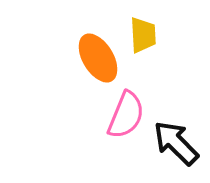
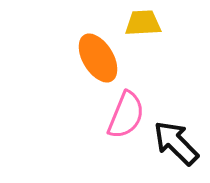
yellow trapezoid: moved 12 px up; rotated 90 degrees counterclockwise
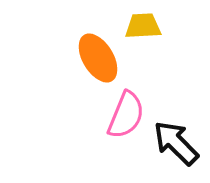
yellow trapezoid: moved 3 px down
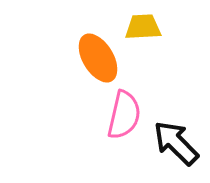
yellow trapezoid: moved 1 px down
pink semicircle: moved 2 px left; rotated 9 degrees counterclockwise
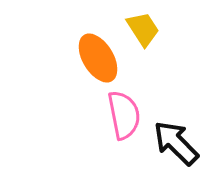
yellow trapezoid: moved 2 px down; rotated 60 degrees clockwise
pink semicircle: rotated 24 degrees counterclockwise
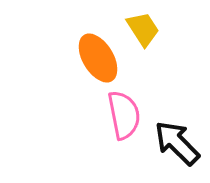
black arrow: moved 1 px right
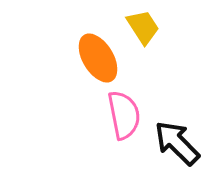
yellow trapezoid: moved 2 px up
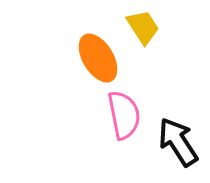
black arrow: moved 1 px right, 1 px up; rotated 12 degrees clockwise
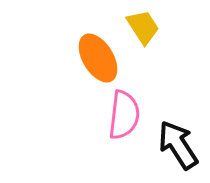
pink semicircle: rotated 18 degrees clockwise
black arrow: moved 3 px down
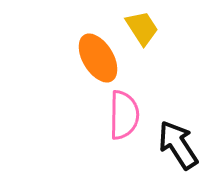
yellow trapezoid: moved 1 px left, 1 px down
pink semicircle: rotated 6 degrees counterclockwise
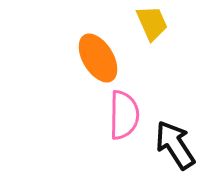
yellow trapezoid: moved 10 px right, 5 px up; rotated 9 degrees clockwise
black arrow: moved 3 px left
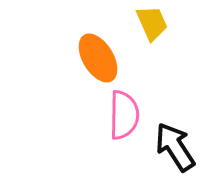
black arrow: moved 2 px down
